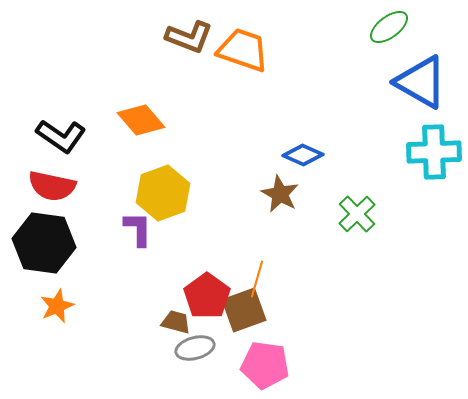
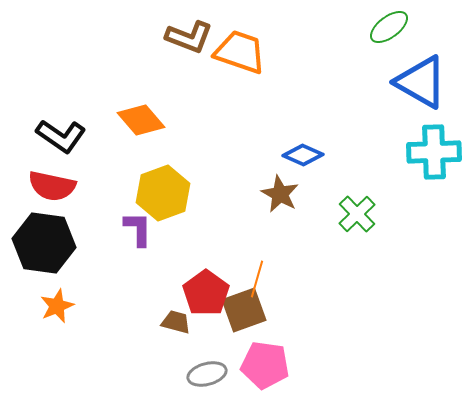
orange trapezoid: moved 3 px left, 2 px down
red pentagon: moved 1 px left, 3 px up
gray ellipse: moved 12 px right, 26 px down
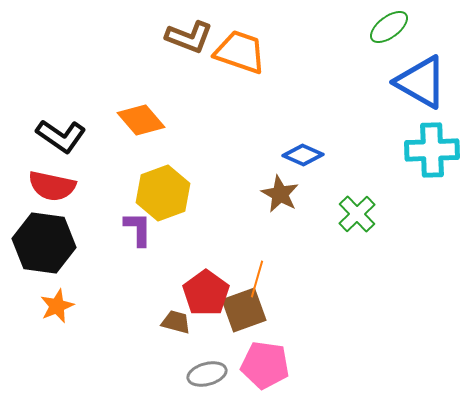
cyan cross: moved 2 px left, 2 px up
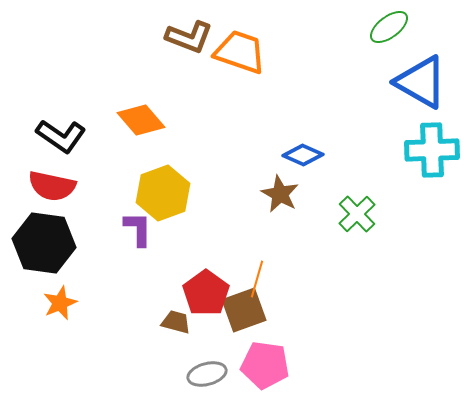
orange star: moved 3 px right, 3 px up
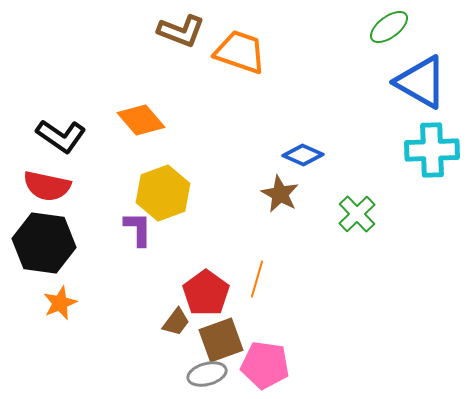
brown L-shape: moved 8 px left, 6 px up
red semicircle: moved 5 px left
brown square: moved 23 px left, 30 px down
brown trapezoid: rotated 112 degrees clockwise
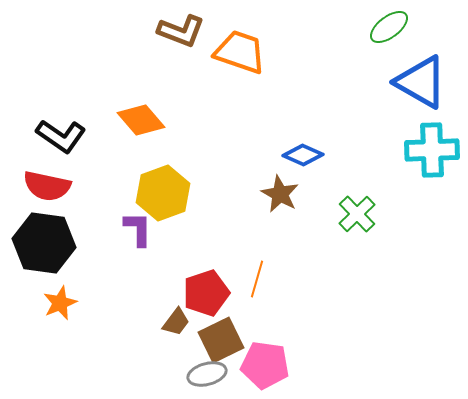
red pentagon: rotated 18 degrees clockwise
brown square: rotated 6 degrees counterclockwise
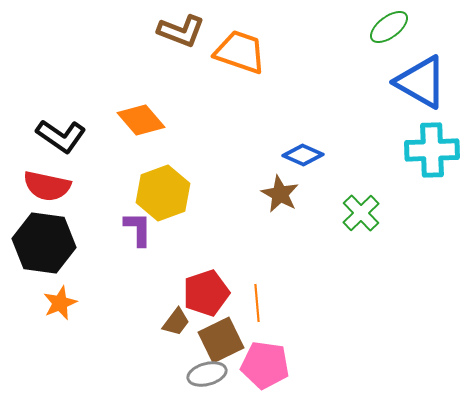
green cross: moved 4 px right, 1 px up
orange line: moved 24 px down; rotated 21 degrees counterclockwise
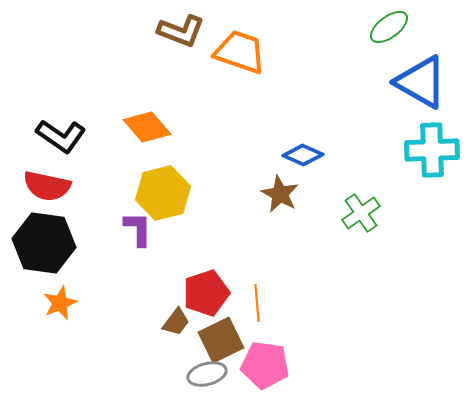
orange diamond: moved 6 px right, 7 px down
yellow hexagon: rotated 6 degrees clockwise
green cross: rotated 9 degrees clockwise
